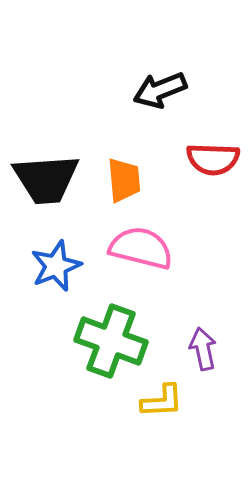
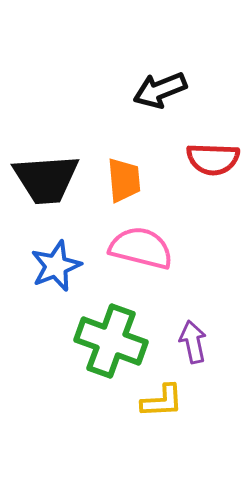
purple arrow: moved 10 px left, 7 px up
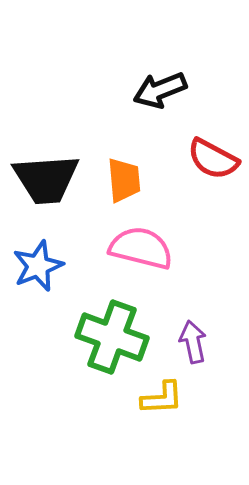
red semicircle: rotated 26 degrees clockwise
blue star: moved 18 px left
green cross: moved 1 px right, 4 px up
yellow L-shape: moved 3 px up
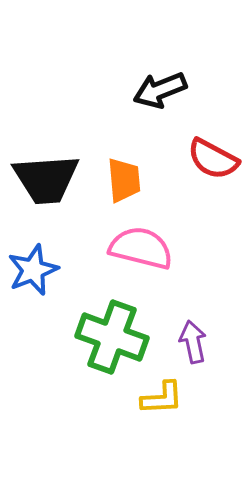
blue star: moved 5 px left, 4 px down
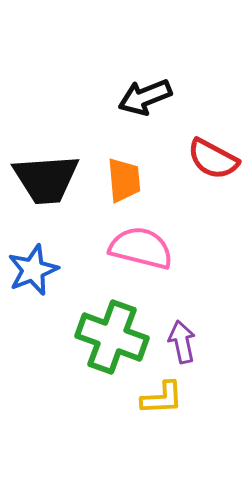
black arrow: moved 15 px left, 7 px down
purple arrow: moved 11 px left
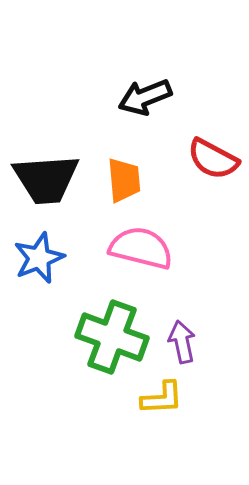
blue star: moved 6 px right, 12 px up
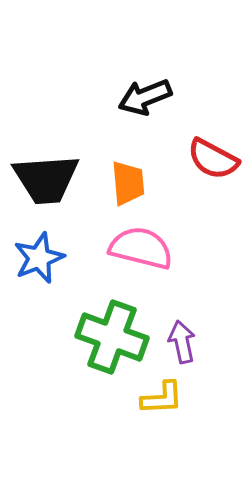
orange trapezoid: moved 4 px right, 3 px down
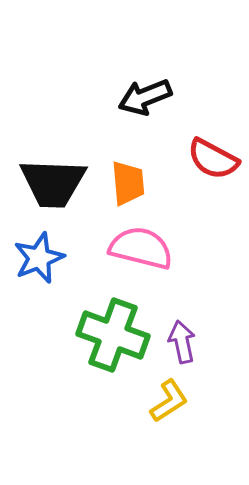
black trapezoid: moved 7 px right, 4 px down; rotated 6 degrees clockwise
green cross: moved 1 px right, 2 px up
yellow L-shape: moved 7 px right, 3 px down; rotated 30 degrees counterclockwise
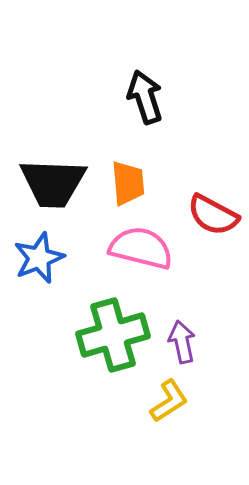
black arrow: rotated 94 degrees clockwise
red semicircle: moved 56 px down
green cross: rotated 36 degrees counterclockwise
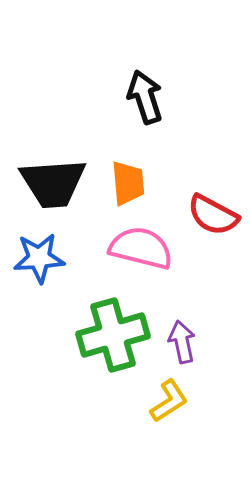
black trapezoid: rotated 6 degrees counterclockwise
blue star: rotated 18 degrees clockwise
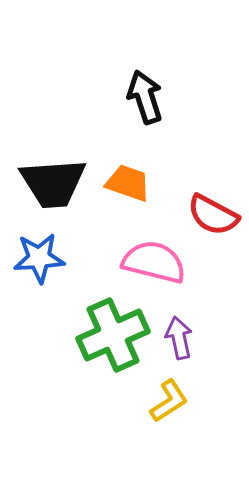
orange trapezoid: rotated 66 degrees counterclockwise
pink semicircle: moved 13 px right, 14 px down
green cross: rotated 8 degrees counterclockwise
purple arrow: moved 3 px left, 4 px up
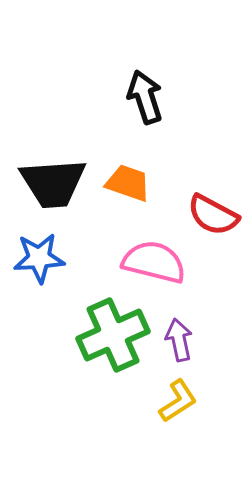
purple arrow: moved 2 px down
yellow L-shape: moved 9 px right
